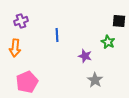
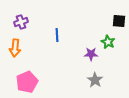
purple cross: moved 1 px down
purple star: moved 6 px right, 2 px up; rotated 16 degrees counterclockwise
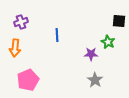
pink pentagon: moved 1 px right, 2 px up
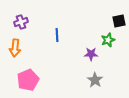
black square: rotated 16 degrees counterclockwise
green star: moved 2 px up; rotated 24 degrees clockwise
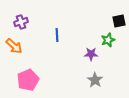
orange arrow: moved 1 px left, 2 px up; rotated 54 degrees counterclockwise
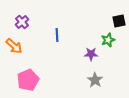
purple cross: moved 1 px right; rotated 24 degrees counterclockwise
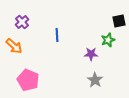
pink pentagon: rotated 25 degrees counterclockwise
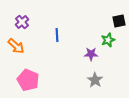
orange arrow: moved 2 px right
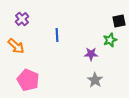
purple cross: moved 3 px up
green star: moved 2 px right
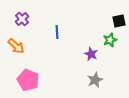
blue line: moved 3 px up
purple star: rotated 24 degrees clockwise
gray star: rotated 14 degrees clockwise
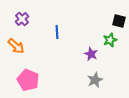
black square: rotated 24 degrees clockwise
